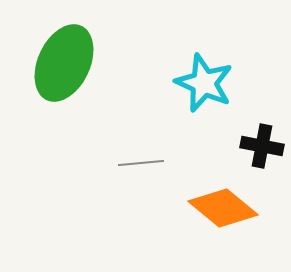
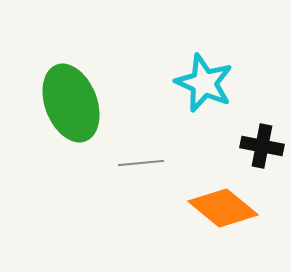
green ellipse: moved 7 px right, 40 px down; rotated 46 degrees counterclockwise
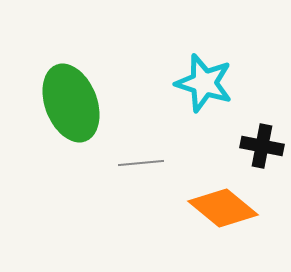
cyan star: rotated 6 degrees counterclockwise
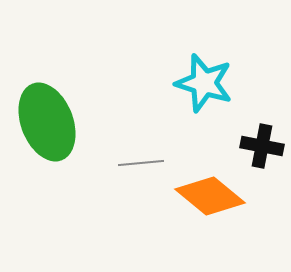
green ellipse: moved 24 px left, 19 px down
orange diamond: moved 13 px left, 12 px up
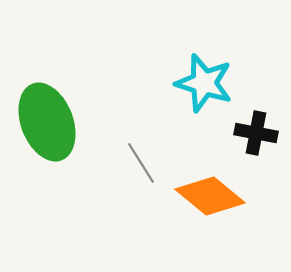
black cross: moved 6 px left, 13 px up
gray line: rotated 63 degrees clockwise
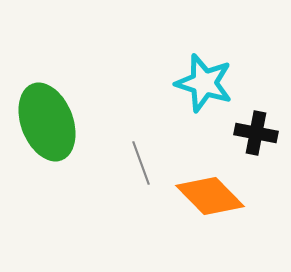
gray line: rotated 12 degrees clockwise
orange diamond: rotated 6 degrees clockwise
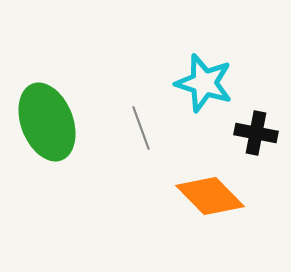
gray line: moved 35 px up
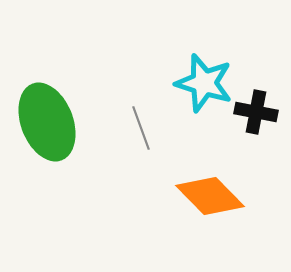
black cross: moved 21 px up
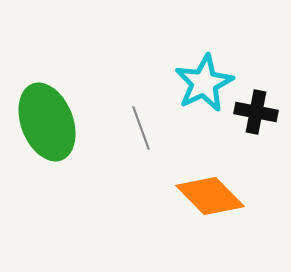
cyan star: rotated 28 degrees clockwise
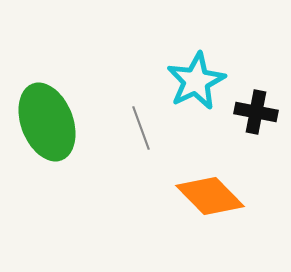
cyan star: moved 8 px left, 2 px up
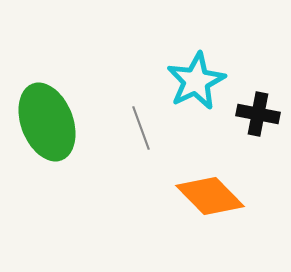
black cross: moved 2 px right, 2 px down
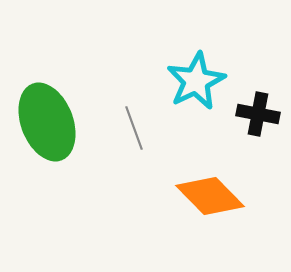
gray line: moved 7 px left
